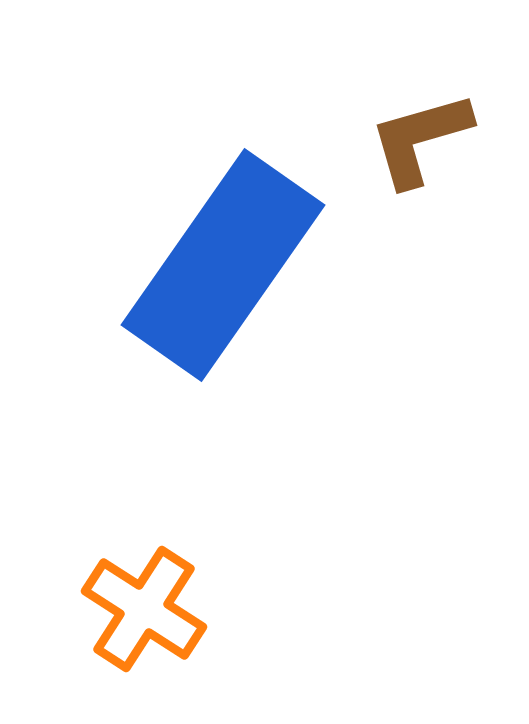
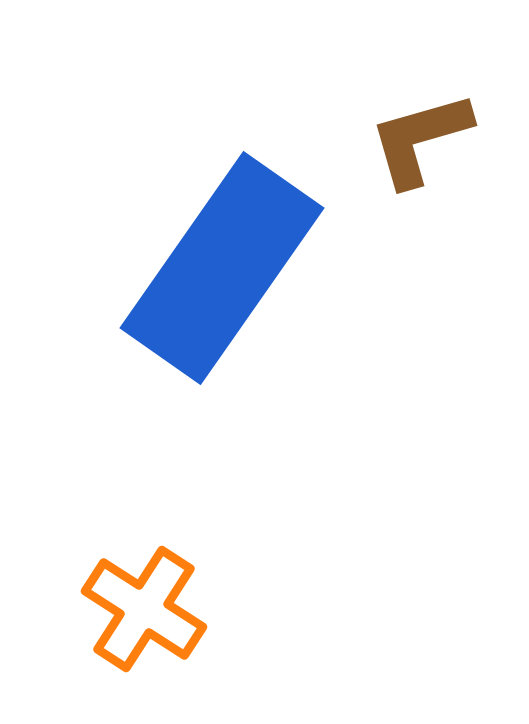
blue rectangle: moved 1 px left, 3 px down
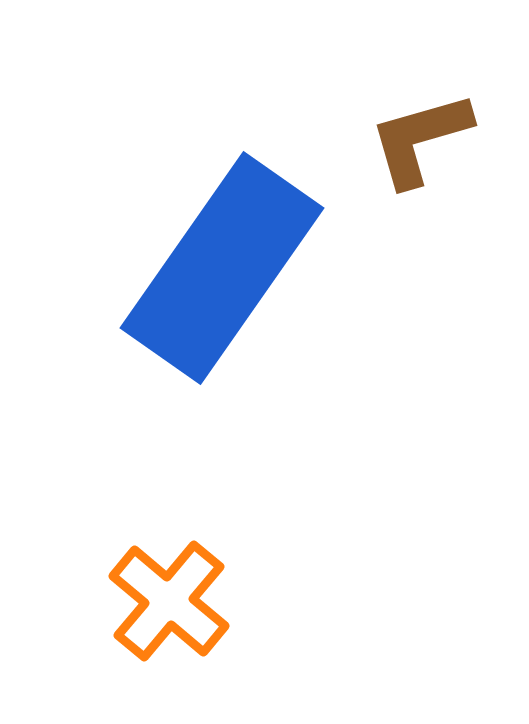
orange cross: moved 25 px right, 8 px up; rotated 7 degrees clockwise
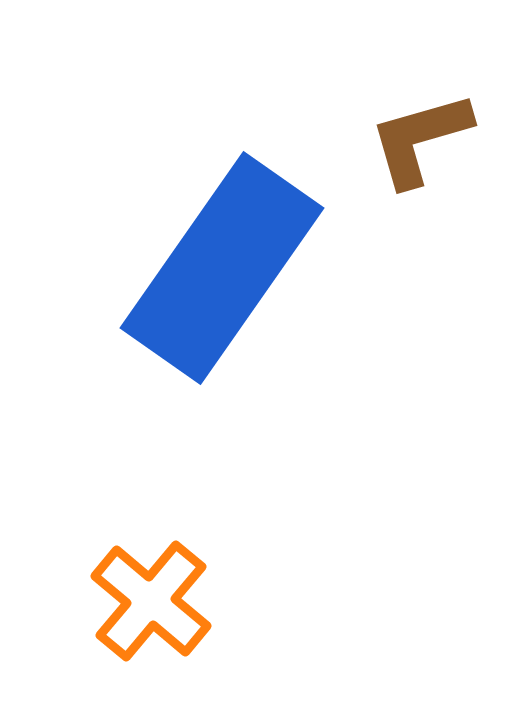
orange cross: moved 18 px left
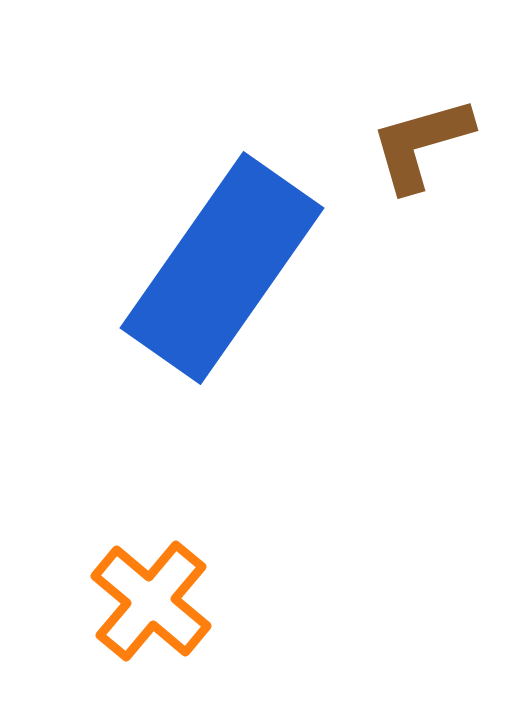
brown L-shape: moved 1 px right, 5 px down
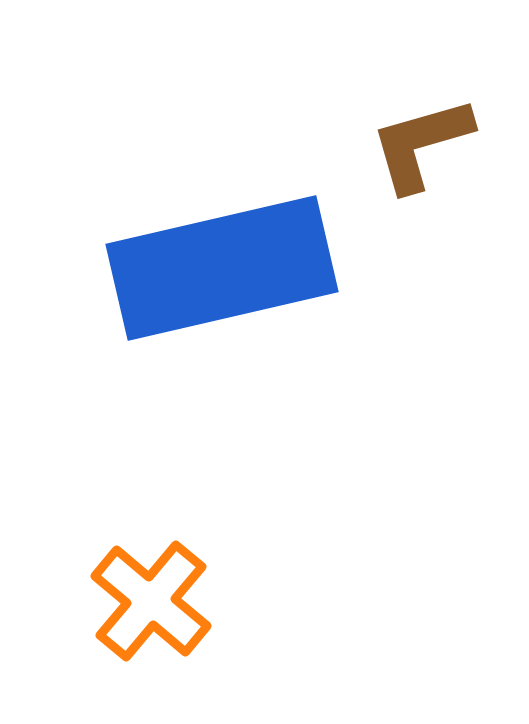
blue rectangle: rotated 42 degrees clockwise
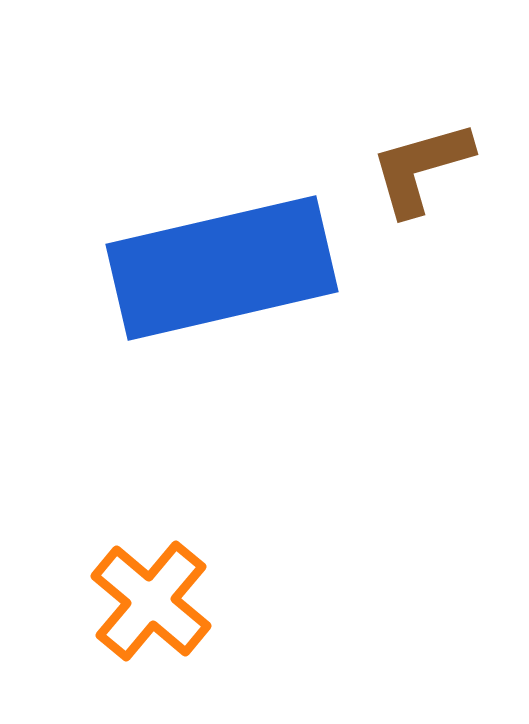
brown L-shape: moved 24 px down
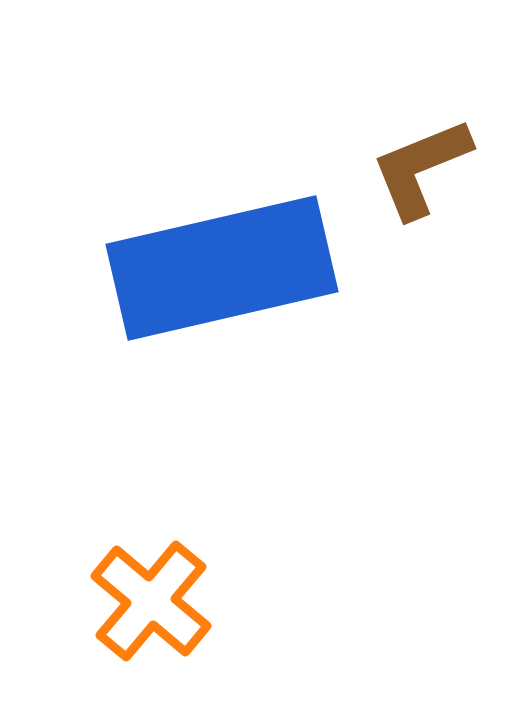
brown L-shape: rotated 6 degrees counterclockwise
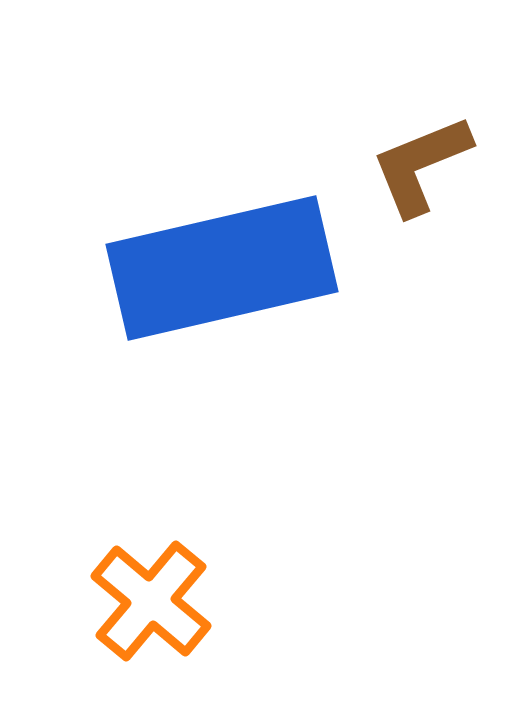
brown L-shape: moved 3 px up
